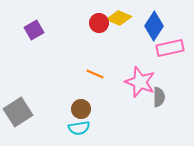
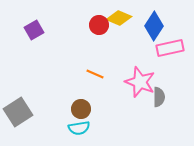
red circle: moved 2 px down
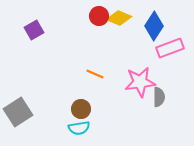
red circle: moved 9 px up
pink rectangle: rotated 8 degrees counterclockwise
pink star: rotated 28 degrees counterclockwise
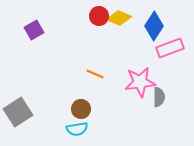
cyan semicircle: moved 2 px left, 1 px down
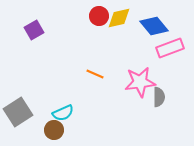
yellow diamond: rotated 35 degrees counterclockwise
blue diamond: rotated 72 degrees counterclockwise
brown circle: moved 27 px left, 21 px down
cyan semicircle: moved 14 px left, 16 px up; rotated 15 degrees counterclockwise
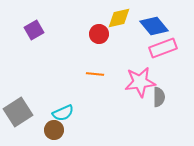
red circle: moved 18 px down
pink rectangle: moved 7 px left
orange line: rotated 18 degrees counterclockwise
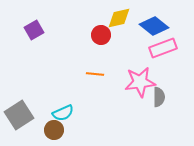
blue diamond: rotated 12 degrees counterclockwise
red circle: moved 2 px right, 1 px down
gray square: moved 1 px right, 3 px down
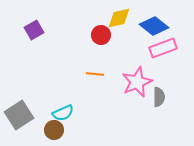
pink star: moved 3 px left; rotated 16 degrees counterclockwise
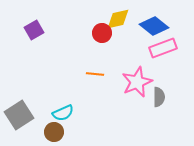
yellow diamond: moved 1 px left, 1 px down
red circle: moved 1 px right, 2 px up
brown circle: moved 2 px down
